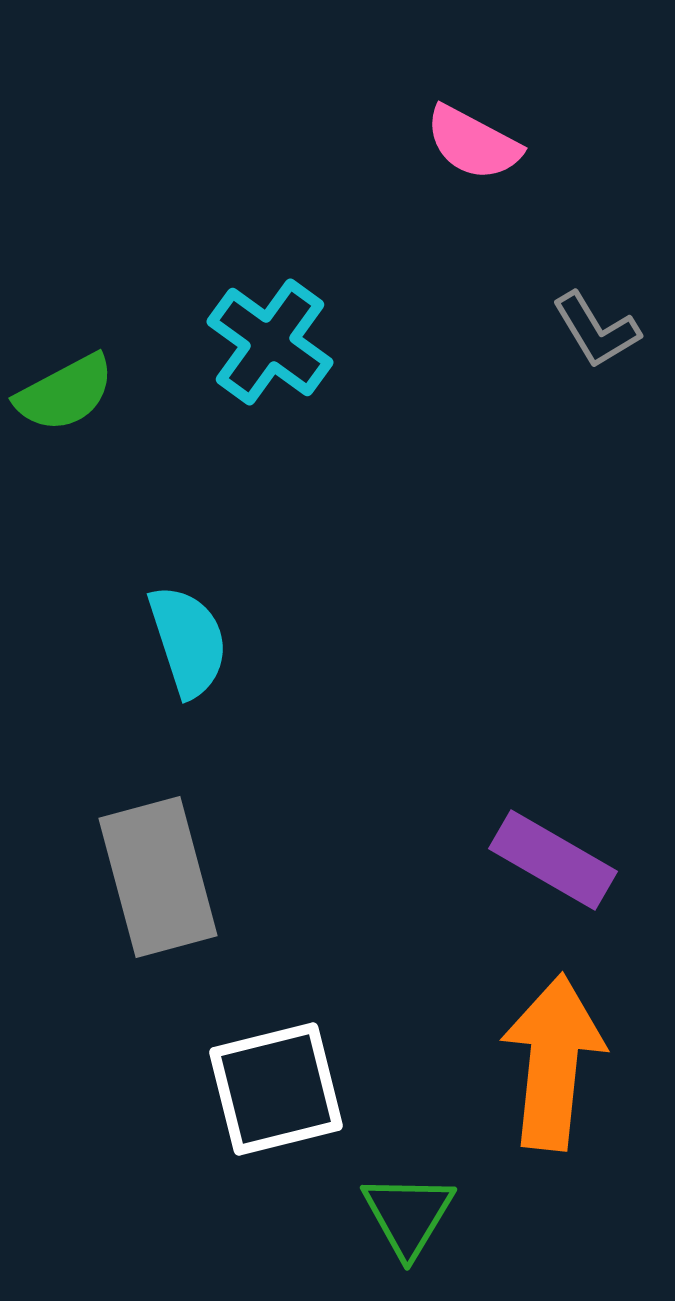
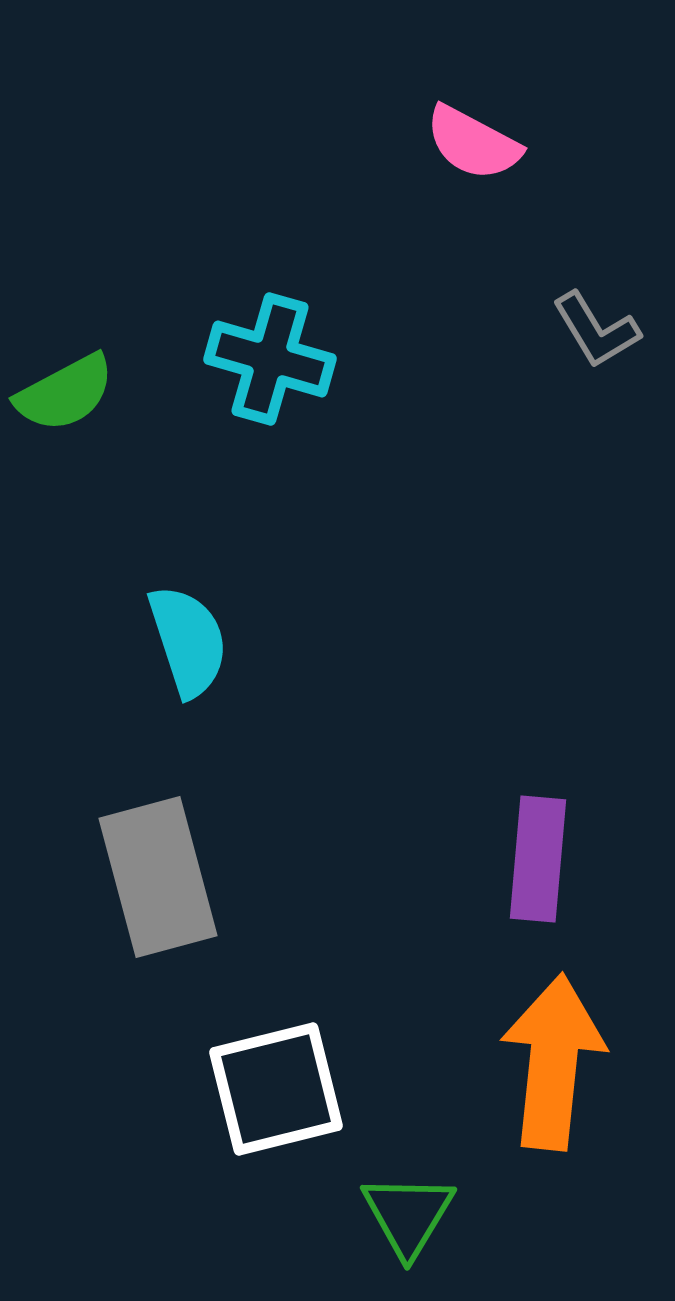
cyan cross: moved 17 px down; rotated 20 degrees counterclockwise
purple rectangle: moved 15 px left, 1 px up; rotated 65 degrees clockwise
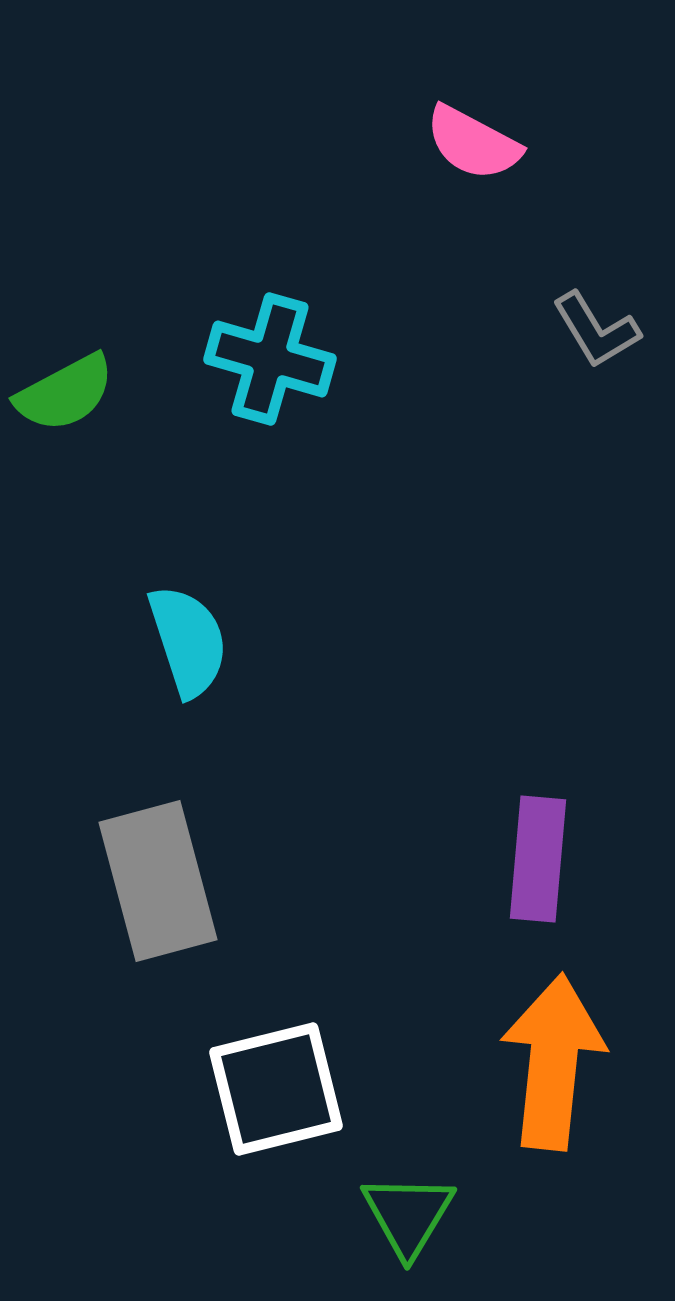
gray rectangle: moved 4 px down
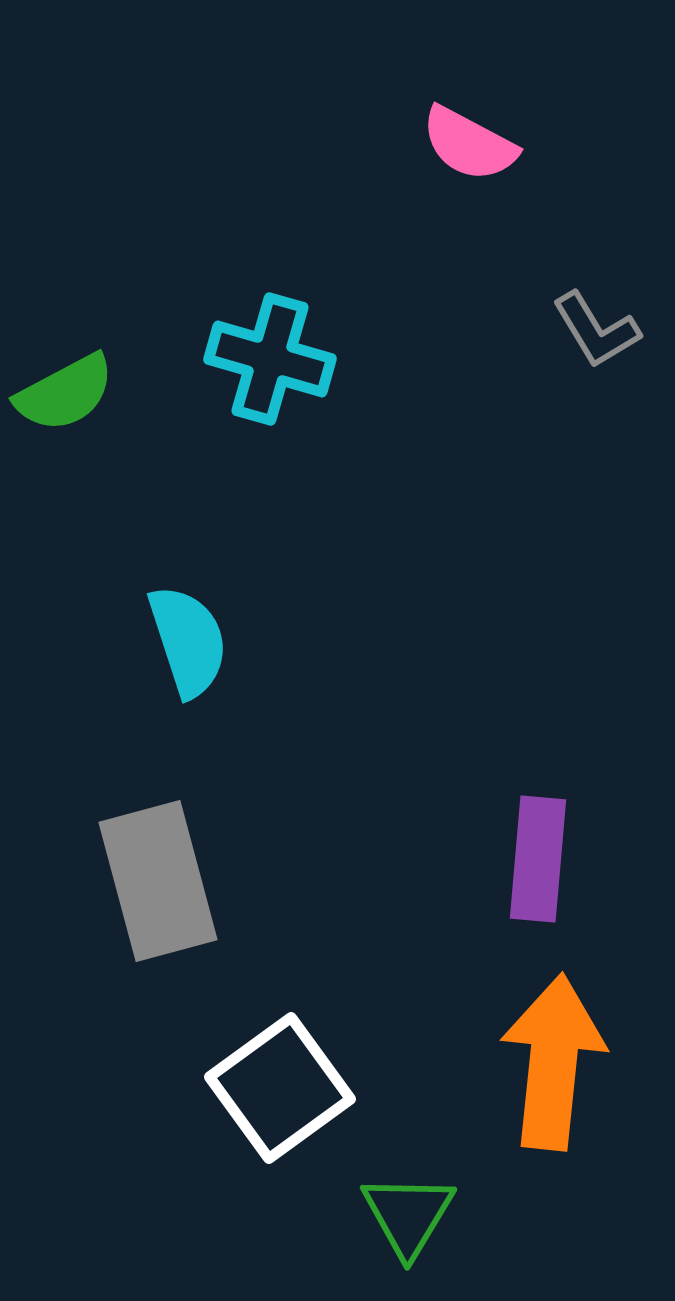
pink semicircle: moved 4 px left, 1 px down
white square: moved 4 px right, 1 px up; rotated 22 degrees counterclockwise
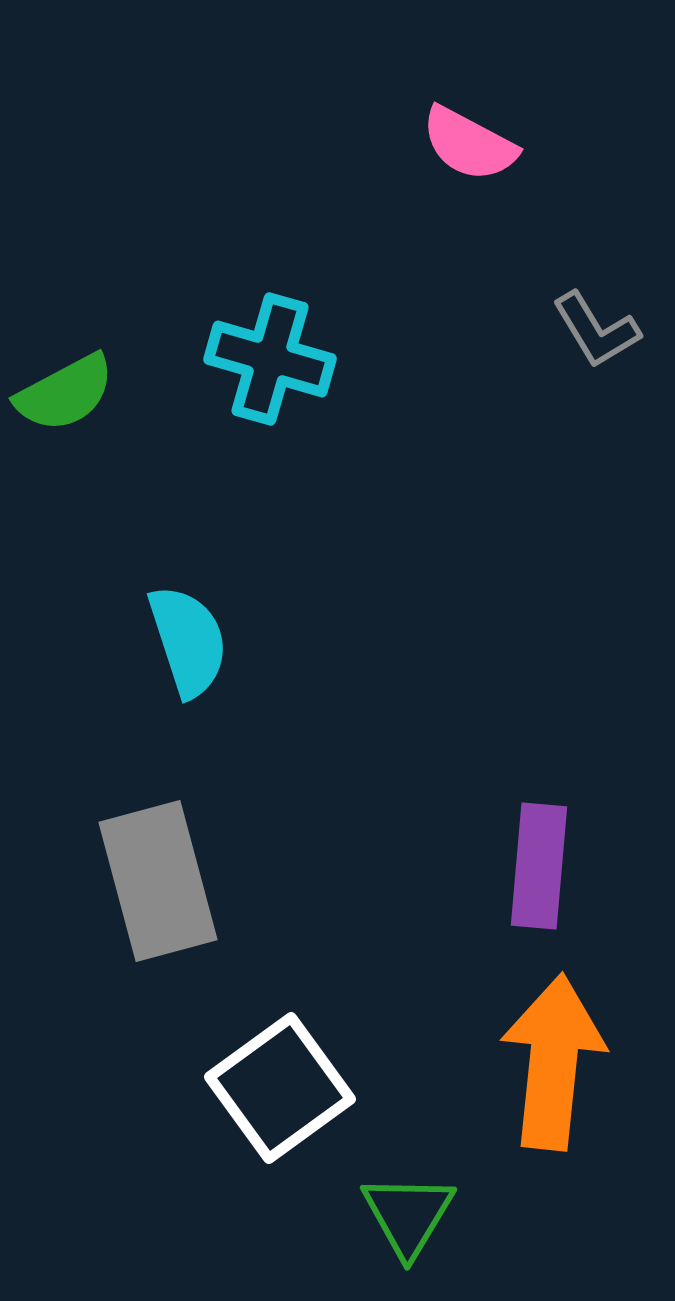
purple rectangle: moved 1 px right, 7 px down
